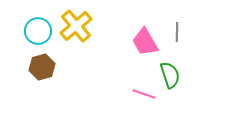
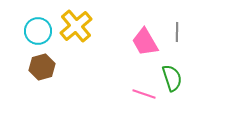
green semicircle: moved 2 px right, 3 px down
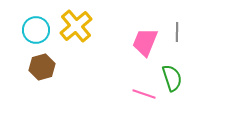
cyan circle: moved 2 px left, 1 px up
pink trapezoid: rotated 52 degrees clockwise
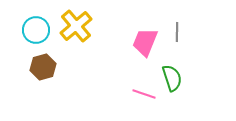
brown hexagon: moved 1 px right
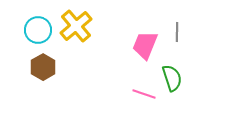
cyan circle: moved 2 px right
pink trapezoid: moved 3 px down
brown hexagon: rotated 15 degrees counterclockwise
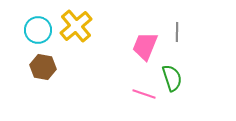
pink trapezoid: moved 1 px down
brown hexagon: rotated 20 degrees counterclockwise
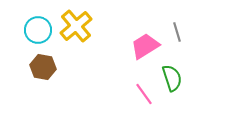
gray line: rotated 18 degrees counterclockwise
pink trapezoid: rotated 36 degrees clockwise
pink line: rotated 35 degrees clockwise
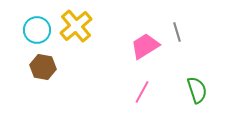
cyan circle: moved 1 px left
green semicircle: moved 25 px right, 12 px down
pink line: moved 2 px left, 2 px up; rotated 65 degrees clockwise
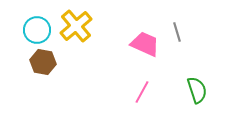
pink trapezoid: moved 2 px up; rotated 56 degrees clockwise
brown hexagon: moved 5 px up
